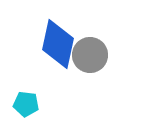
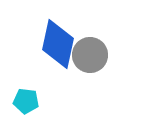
cyan pentagon: moved 3 px up
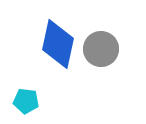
gray circle: moved 11 px right, 6 px up
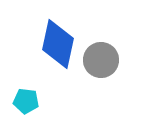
gray circle: moved 11 px down
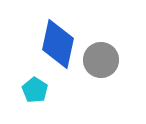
cyan pentagon: moved 9 px right, 11 px up; rotated 25 degrees clockwise
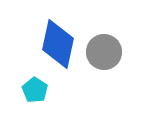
gray circle: moved 3 px right, 8 px up
